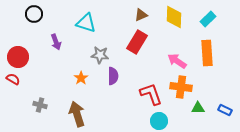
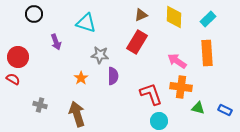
green triangle: rotated 16 degrees clockwise
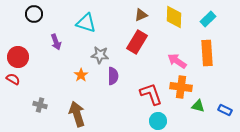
orange star: moved 3 px up
green triangle: moved 2 px up
cyan circle: moved 1 px left
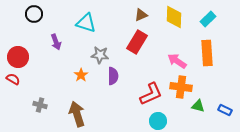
red L-shape: rotated 85 degrees clockwise
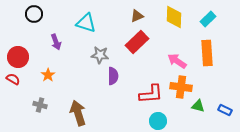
brown triangle: moved 4 px left, 1 px down
red rectangle: rotated 15 degrees clockwise
orange star: moved 33 px left
red L-shape: rotated 20 degrees clockwise
brown arrow: moved 1 px right, 1 px up
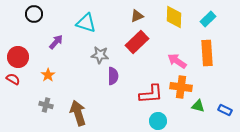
purple arrow: rotated 119 degrees counterclockwise
gray cross: moved 6 px right
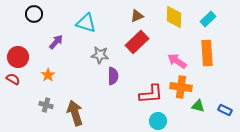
brown arrow: moved 3 px left
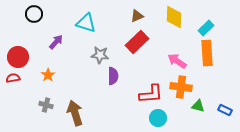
cyan rectangle: moved 2 px left, 9 px down
red semicircle: moved 1 px up; rotated 40 degrees counterclockwise
cyan circle: moved 3 px up
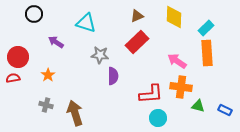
purple arrow: rotated 98 degrees counterclockwise
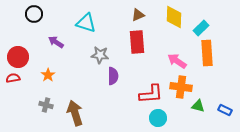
brown triangle: moved 1 px right, 1 px up
cyan rectangle: moved 5 px left
red rectangle: rotated 50 degrees counterclockwise
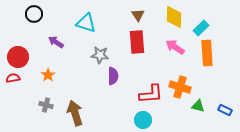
brown triangle: rotated 40 degrees counterclockwise
pink arrow: moved 2 px left, 14 px up
orange cross: moved 1 px left; rotated 10 degrees clockwise
cyan circle: moved 15 px left, 2 px down
